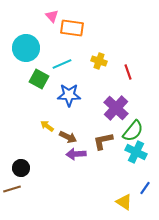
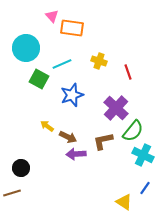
blue star: moved 3 px right; rotated 20 degrees counterclockwise
cyan cross: moved 7 px right, 3 px down
brown line: moved 4 px down
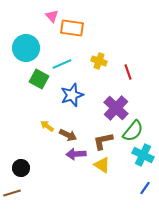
brown arrow: moved 2 px up
yellow triangle: moved 22 px left, 37 px up
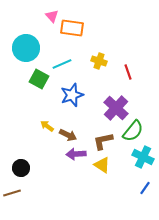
cyan cross: moved 2 px down
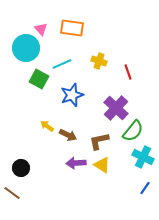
pink triangle: moved 11 px left, 13 px down
brown L-shape: moved 4 px left
purple arrow: moved 9 px down
brown line: rotated 54 degrees clockwise
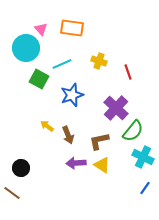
brown arrow: rotated 42 degrees clockwise
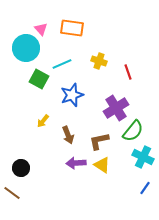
purple cross: rotated 15 degrees clockwise
yellow arrow: moved 4 px left, 5 px up; rotated 88 degrees counterclockwise
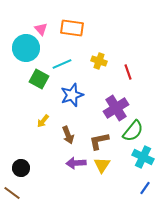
yellow triangle: rotated 30 degrees clockwise
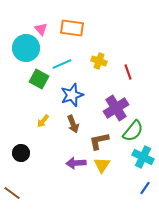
brown arrow: moved 5 px right, 11 px up
black circle: moved 15 px up
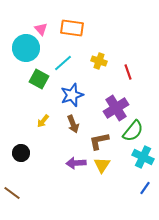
cyan line: moved 1 px right, 1 px up; rotated 18 degrees counterclockwise
